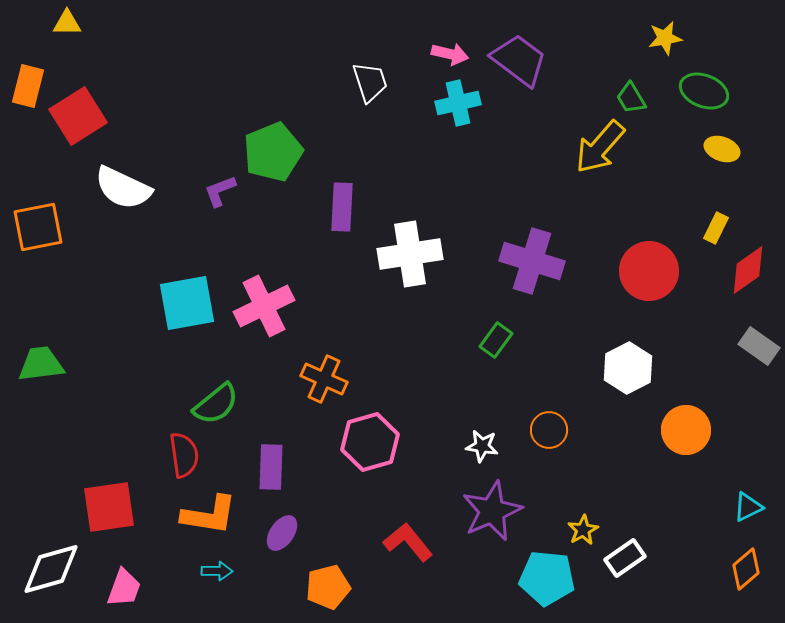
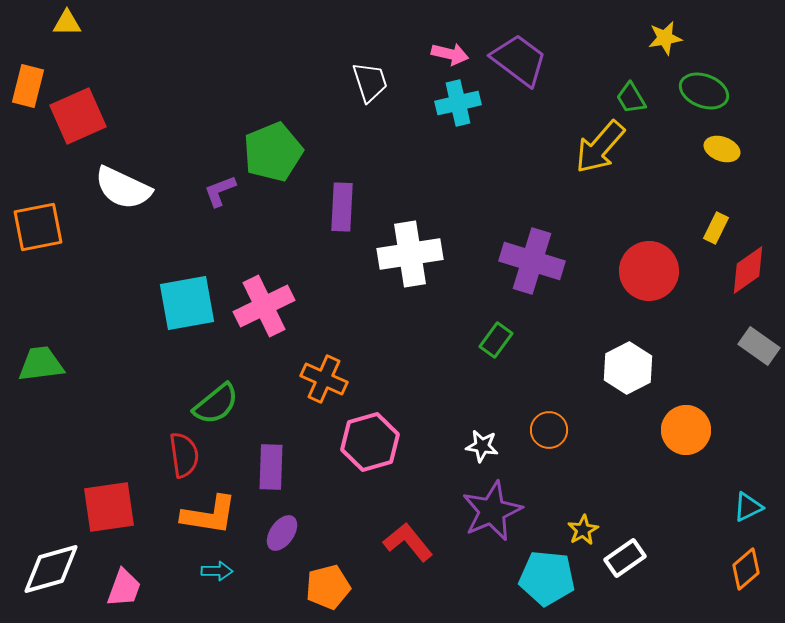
red square at (78, 116): rotated 8 degrees clockwise
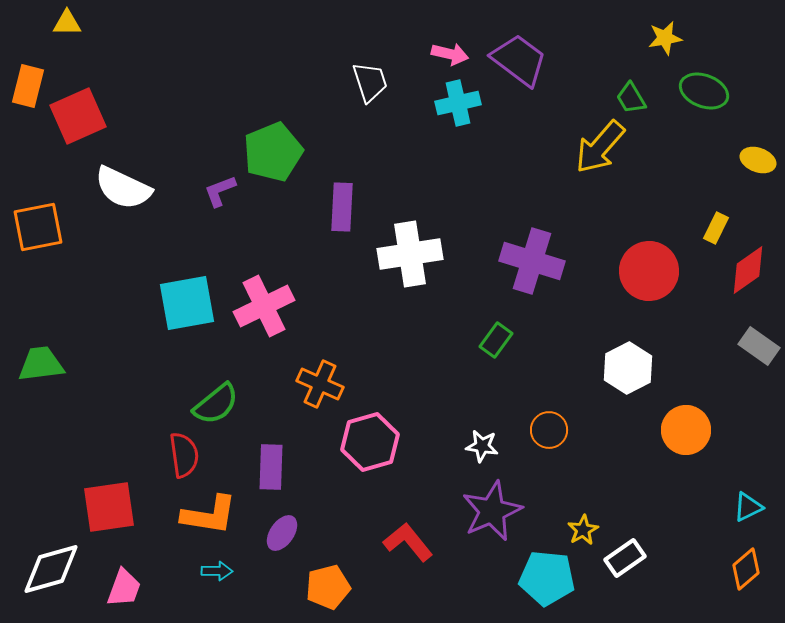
yellow ellipse at (722, 149): moved 36 px right, 11 px down
orange cross at (324, 379): moved 4 px left, 5 px down
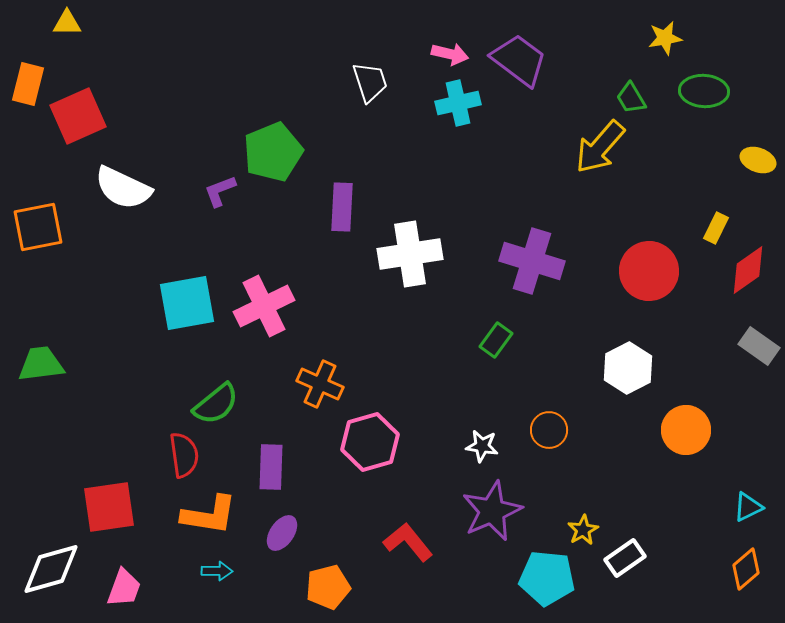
orange rectangle at (28, 86): moved 2 px up
green ellipse at (704, 91): rotated 18 degrees counterclockwise
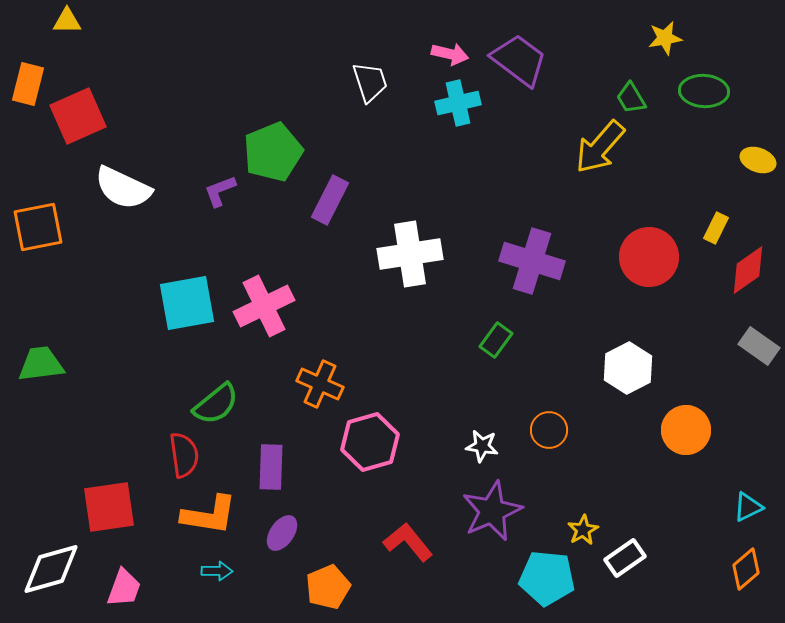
yellow triangle at (67, 23): moved 2 px up
purple rectangle at (342, 207): moved 12 px left, 7 px up; rotated 24 degrees clockwise
red circle at (649, 271): moved 14 px up
orange pentagon at (328, 587): rotated 9 degrees counterclockwise
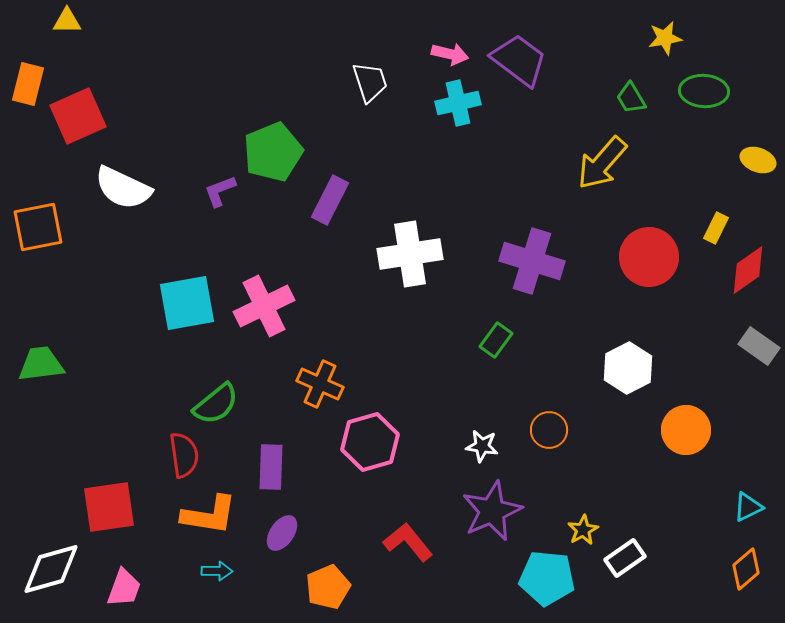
yellow arrow at (600, 147): moved 2 px right, 16 px down
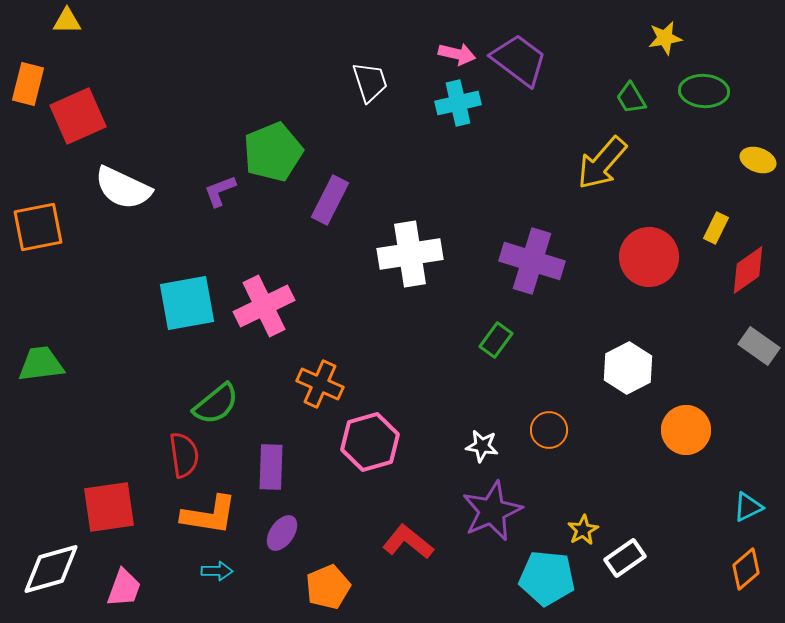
pink arrow at (450, 54): moved 7 px right
red L-shape at (408, 542): rotated 12 degrees counterclockwise
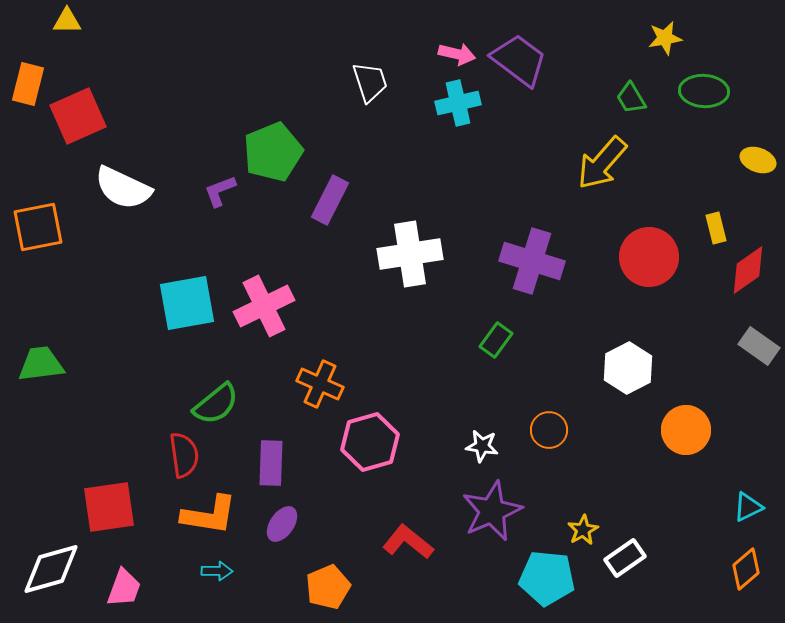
yellow rectangle at (716, 228): rotated 40 degrees counterclockwise
purple rectangle at (271, 467): moved 4 px up
purple ellipse at (282, 533): moved 9 px up
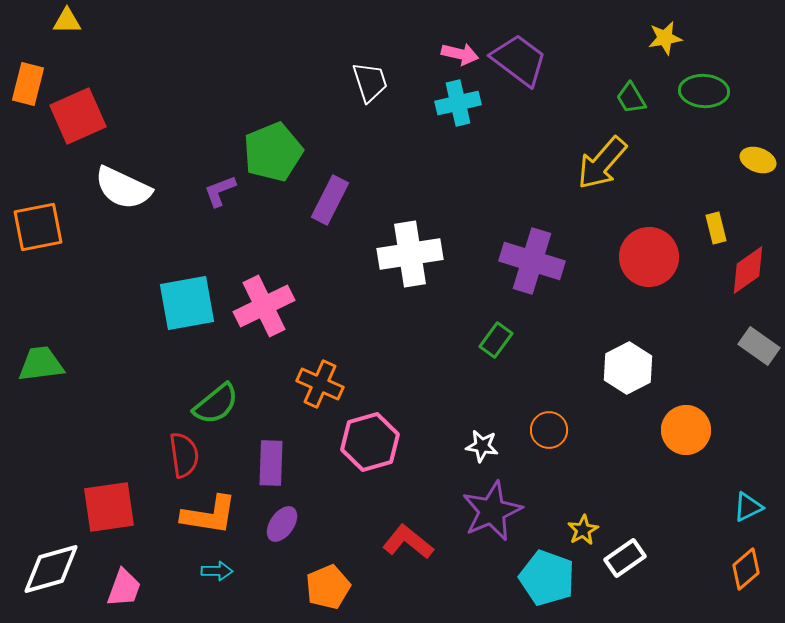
pink arrow at (457, 54): moved 3 px right
cyan pentagon at (547, 578): rotated 14 degrees clockwise
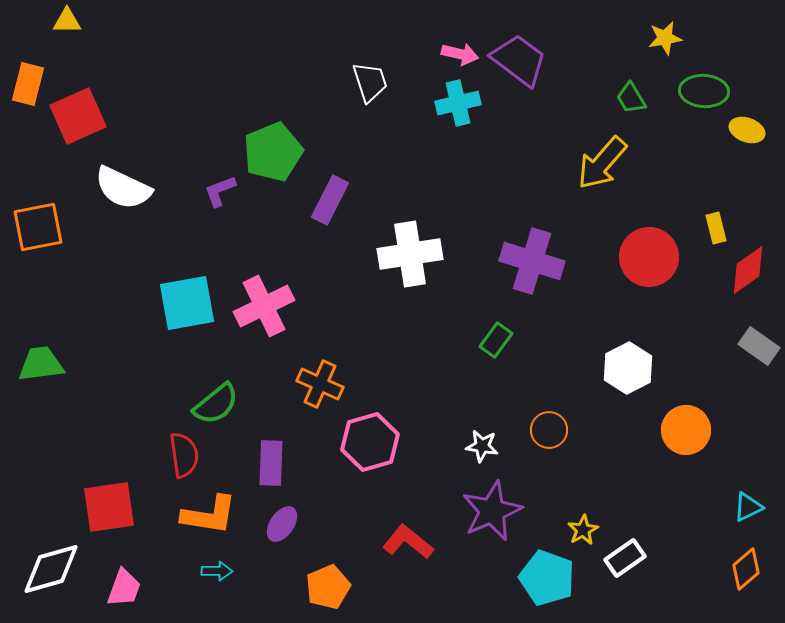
yellow ellipse at (758, 160): moved 11 px left, 30 px up
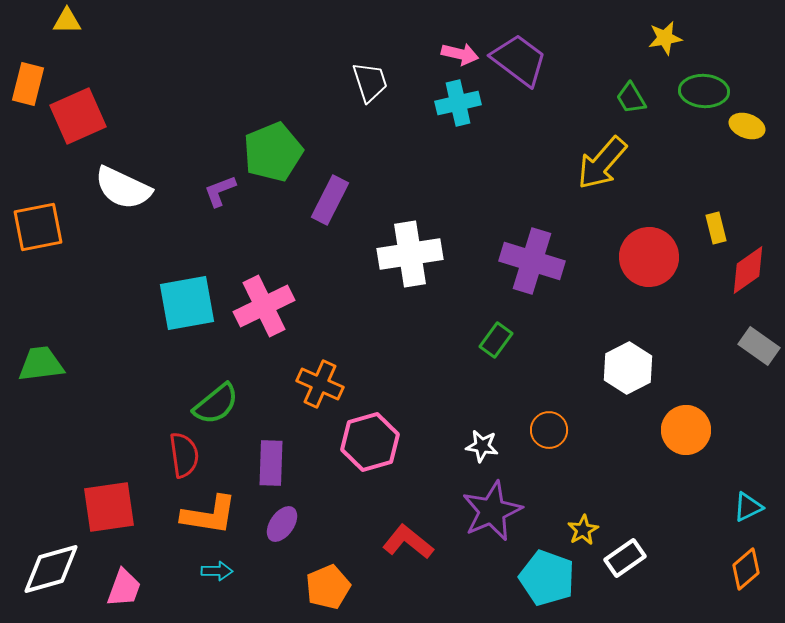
yellow ellipse at (747, 130): moved 4 px up
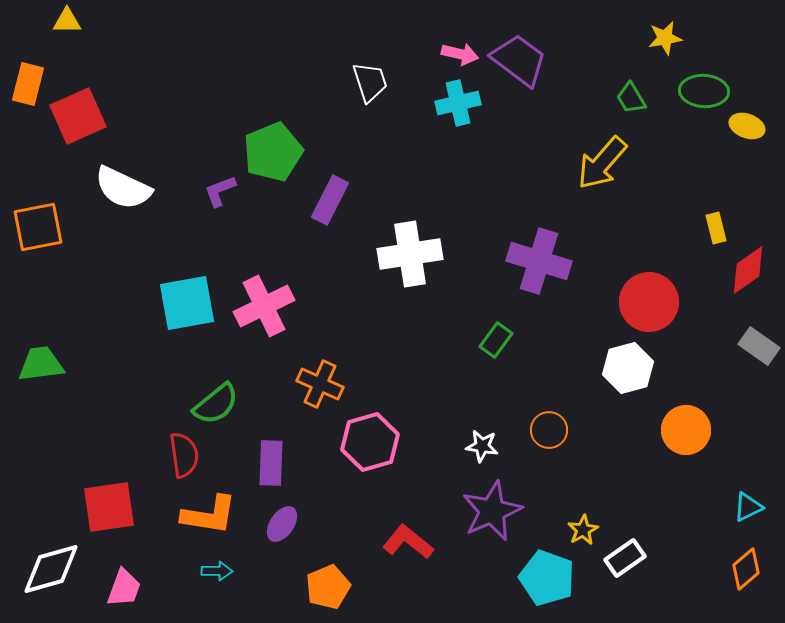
red circle at (649, 257): moved 45 px down
purple cross at (532, 261): moved 7 px right
white hexagon at (628, 368): rotated 12 degrees clockwise
